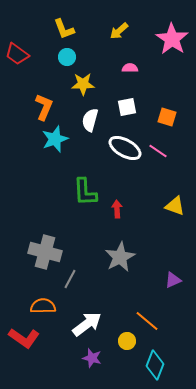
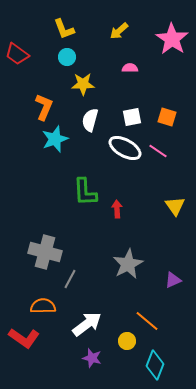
white square: moved 5 px right, 10 px down
yellow triangle: rotated 35 degrees clockwise
gray star: moved 8 px right, 7 px down
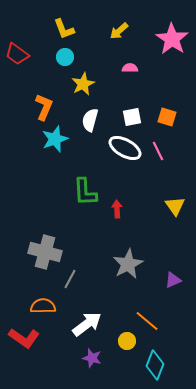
cyan circle: moved 2 px left
yellow star: rotated 25 degrees counterclockwise
pink line: rotated 30 degrees clockwise
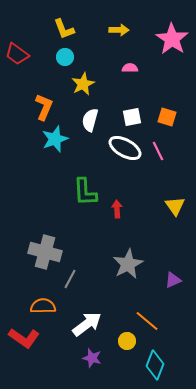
yellow arrow: moved 1 px up; rotated 138 degrees counterclockwise
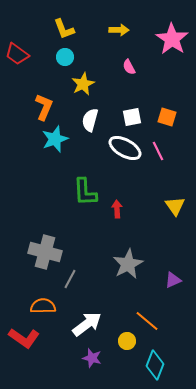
pink semicircle: moved 1 px left, 1 px up; rotated 119 degrees counterclockwise
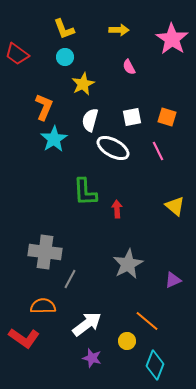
cyan star: moved 1 px left; rotated 12 degrees counterclockwise
white ellipse: moved 12 px left
yellow triangle: rotated 15 degrees counterclockwise
gray cross: rotated 8 degrees counterclockwise
